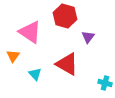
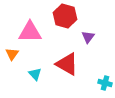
pink triangle: rotated 35 degrees counterclockwise
orange triangle: moved 1 px left, 2 px up
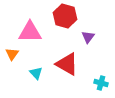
cyan triangle: moved 1 px right, 1 px up
cyan cross: moved 4 px left
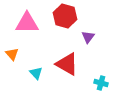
pink triangle: moved 3 px left, 9 px up
orange triangle: rotated 16 degrees counterclockwise
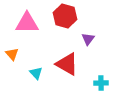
purple triangle: moved 2 px down
cyan cross: rotated 16 degrees counterclockwise
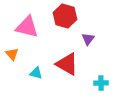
pink triangle: moved 4 px down; rotated 15 degrees clockwise
cyan triangle: rotated 32 degrees counterclockwise
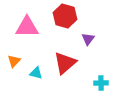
pink triangle: rotated 15 degrees counterclockwise
orange triangle: moved 2 px right, 7 px down; rotated 24 degrees clockwise
red triangle: moved 2 px left, 1 px up; rotated 50 degrees clockwise
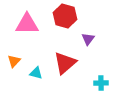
pink triangle: moved 3 px up
